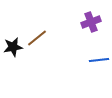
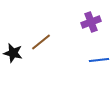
brown line: moved 4 px right, 4 px down
black star: moved 6 px down; rotated 24 degrees clockwise
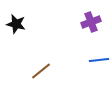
brown line: moved 29 px down
black star: moved 3 px right, 29 px up
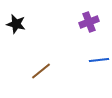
purple cross: moved 2 px left
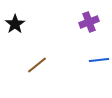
black star: moved 1 px left; rotated 24 degrees clockwise
brown line: moved 4 px left, 6 px up
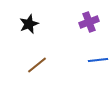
black star: moved 14 px right; rotated 12 degrees clockwise
blue line: moved 1 px left
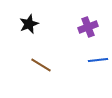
purple cross: moved 1 px left, 5 px down
brown line: moved 4 px right; rotated 70 degrees clockwise
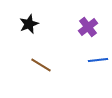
purple cross: rotated 18 degrees counterclockwise
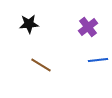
black star: rotated 18 degrees clockwise
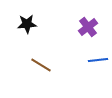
black star: moved 2 px left
